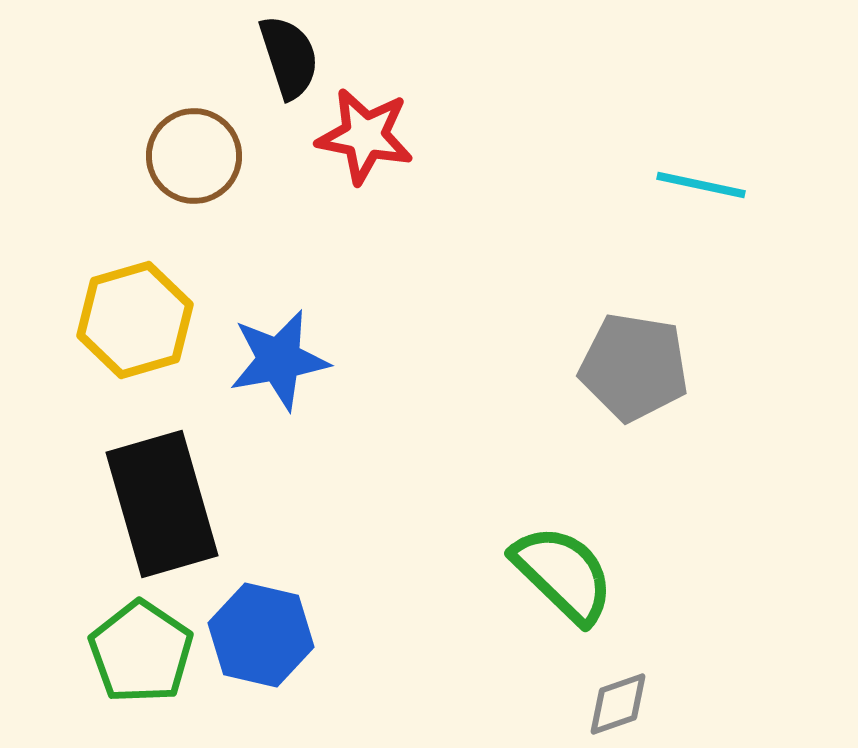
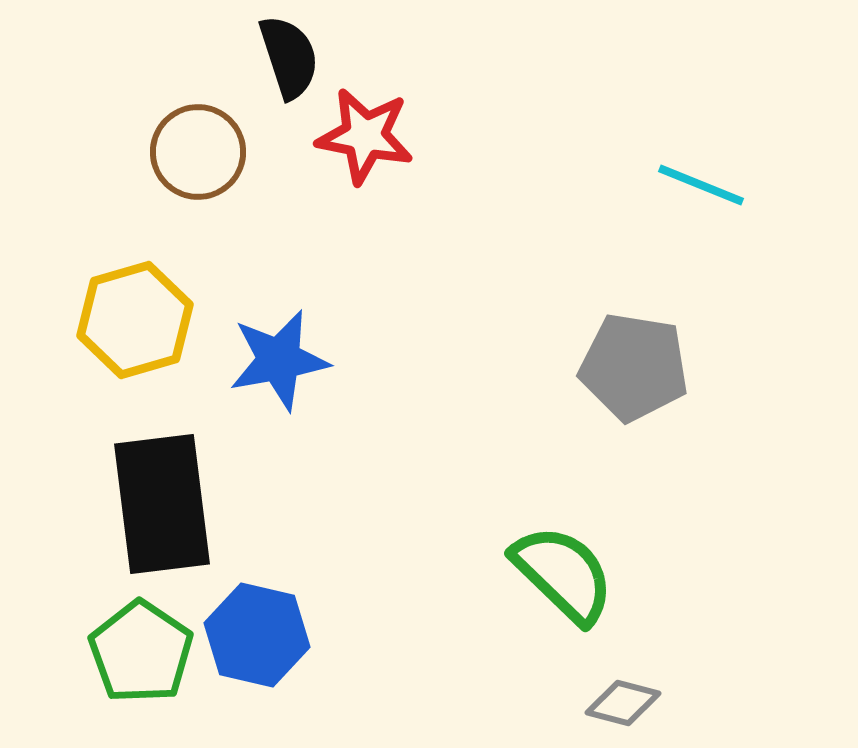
brown circle: moved 4 px right, 4 px up
cyan line: rotated 10 degrees clockwise
black rectangle: rotated 9 degrees clockwise
blue hexagon: moved 4 px left
gray diamond: moved 5 px right, 1 px up; rotated 34 degrees clockwise
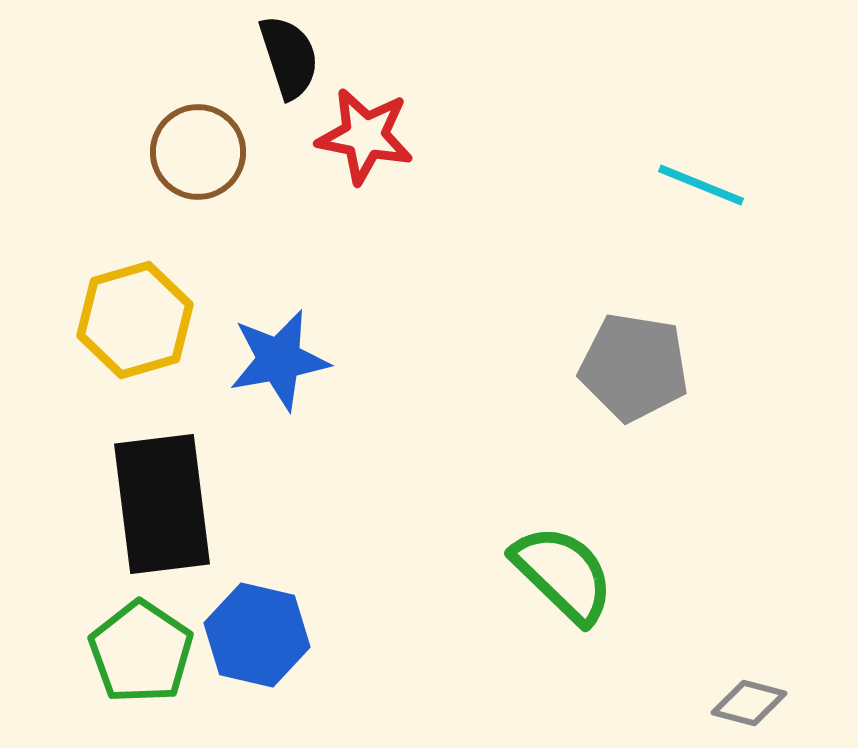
gray diamond: moved 126 px right
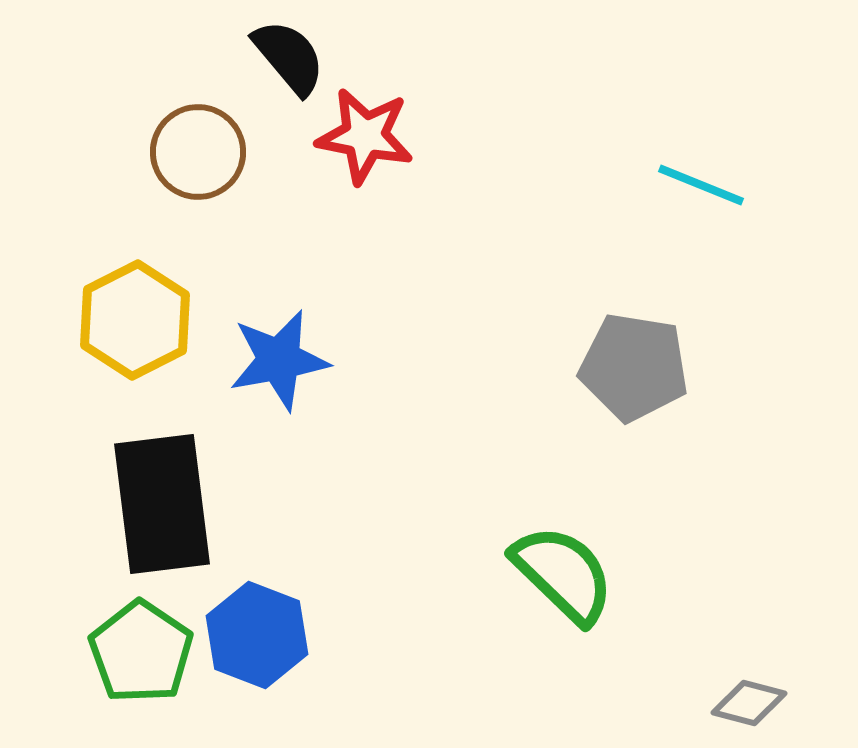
black semicircle: rotated 22 degrees counterclockwise
yellow hexagon: rotated 11 degrees counterclockwise
blue hexagon: rotated 8 degrees clockwise
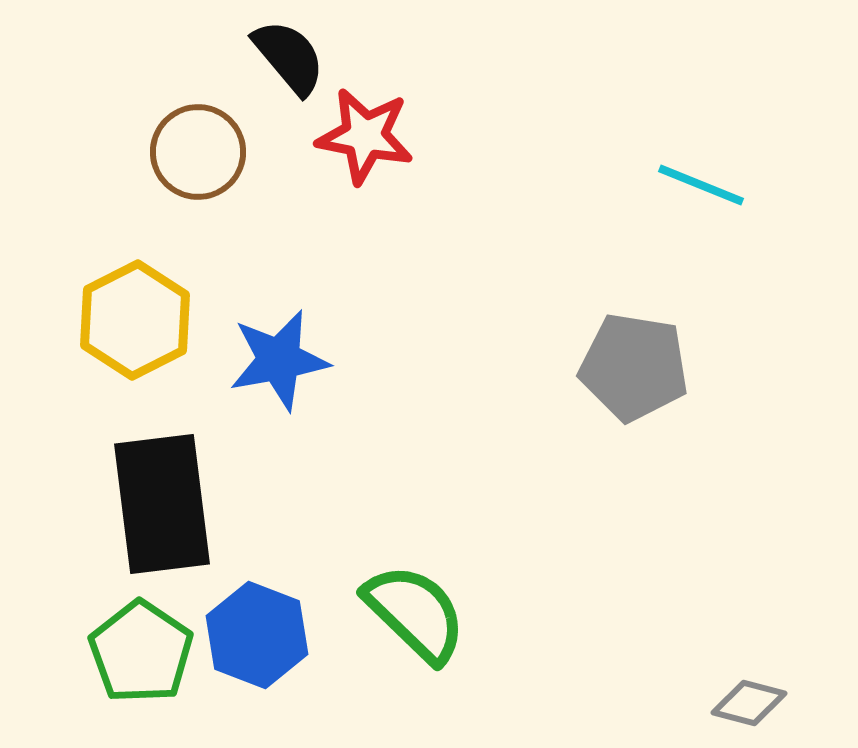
green semicircle: moved 148 px left, 39 px down
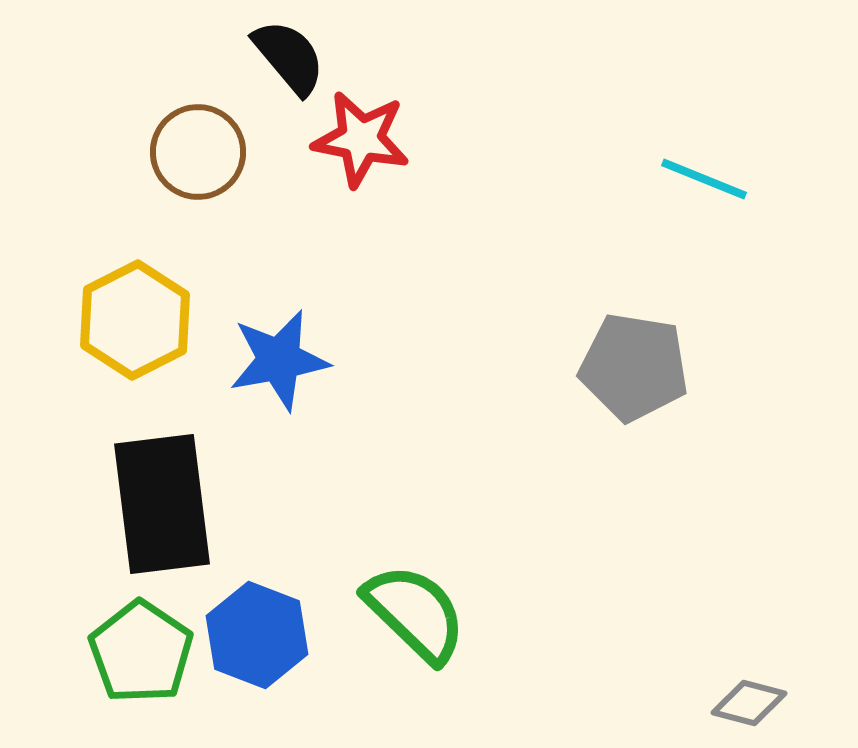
red star: moved 4 px left, 3 px down
cyan line: moved 3 px right, 6 px up
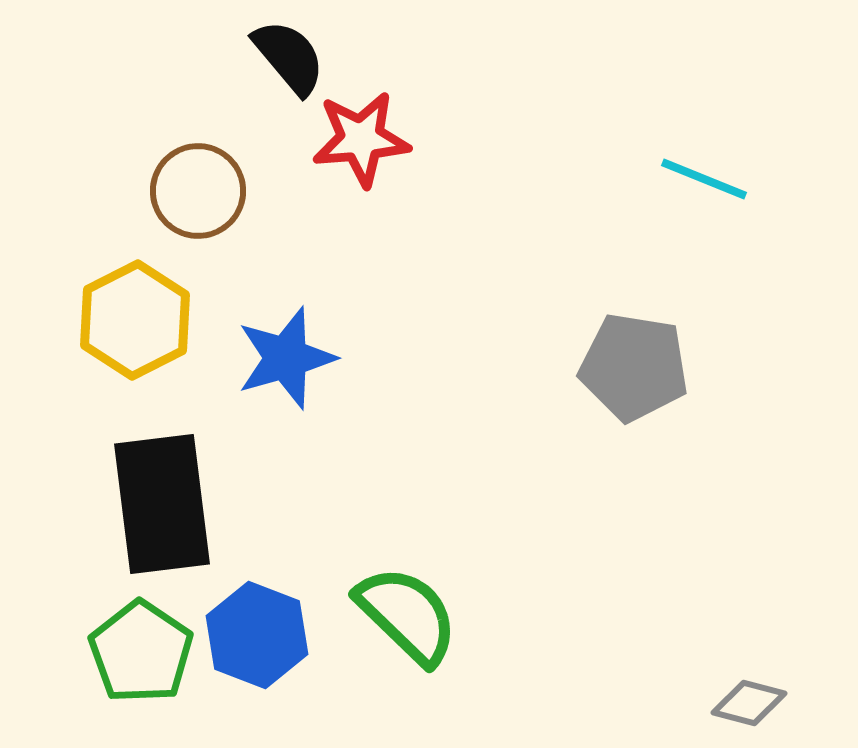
red star: rotated 16 degrees counterclockwise
brown circle: moved 39 px down
blue star: moved 7 px right, 2 px up; rotated 6 degrees counterclockwise
green semicircle: moved 8 px left, 2 px down
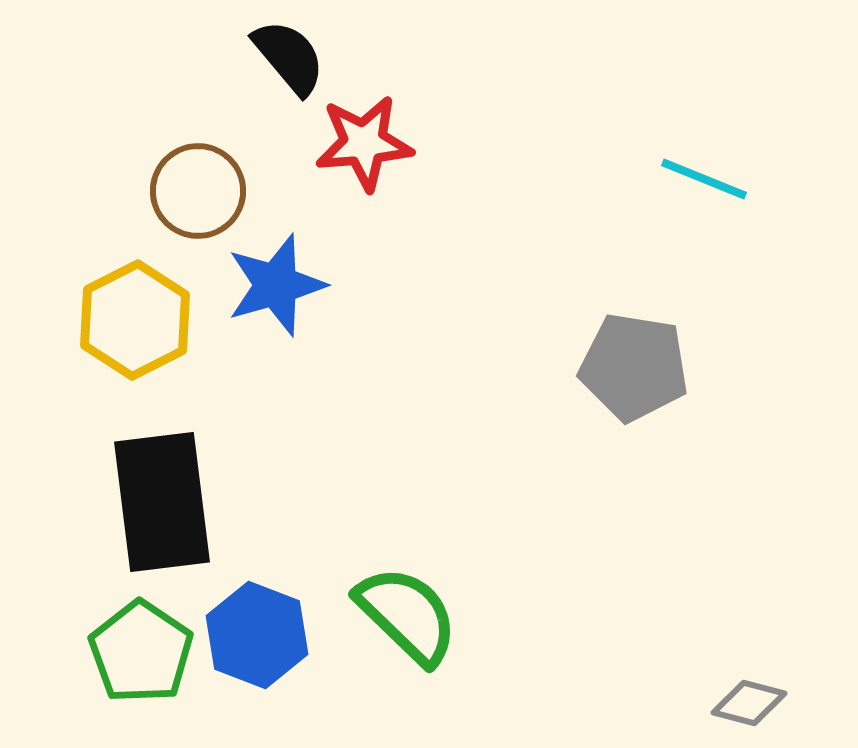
red star: moved 3 px right, 4 px down
blue star: moved 10 px left, 73 px up
black rectangle: moved 2 px up
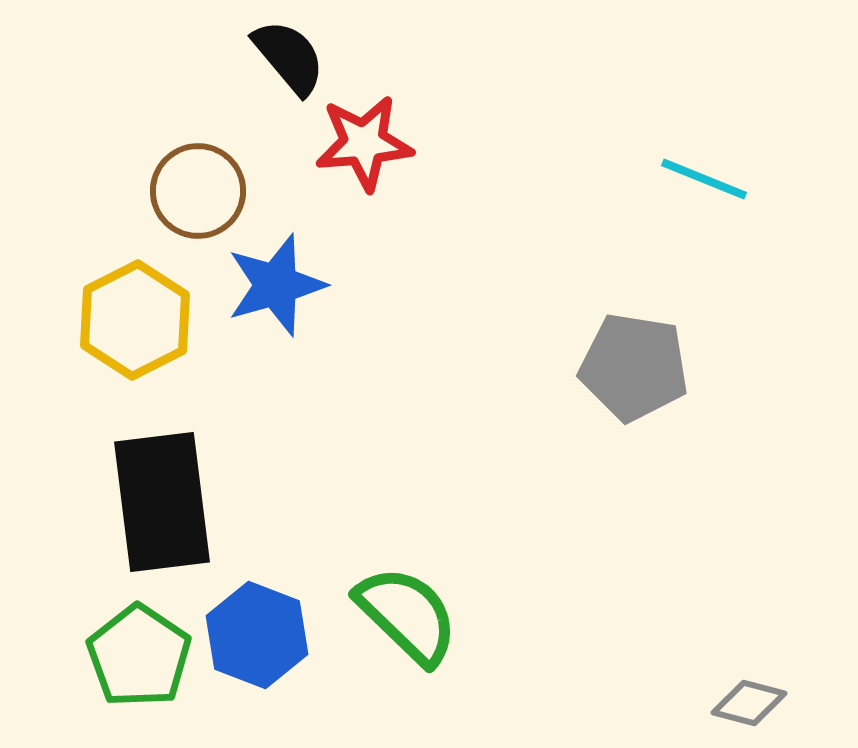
green pentagon: moved 2 px left, 4 px down
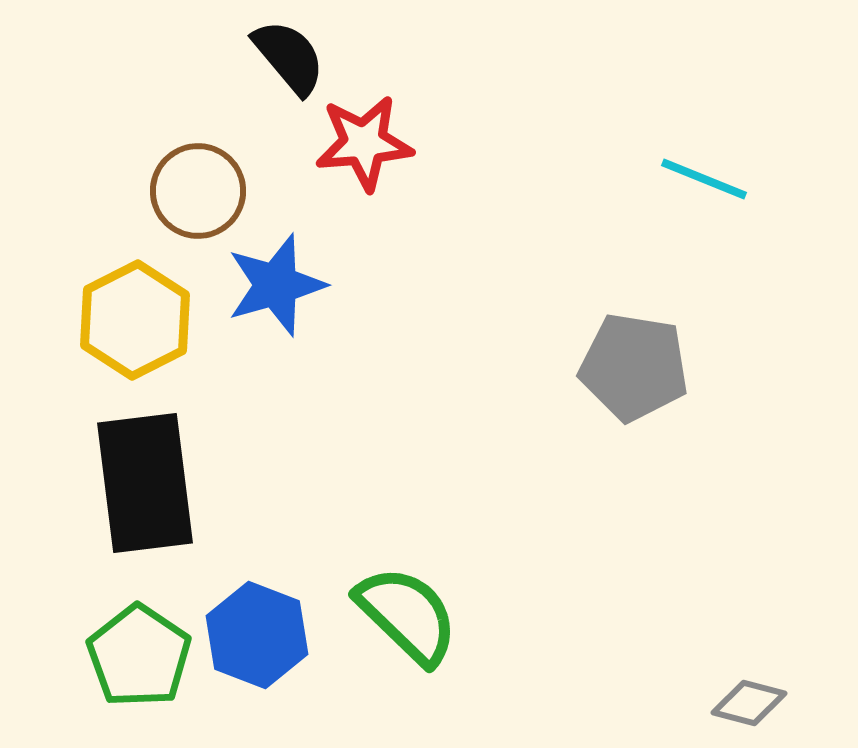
black rectangle: moved 17 px left, 19 px up
